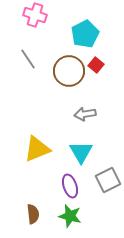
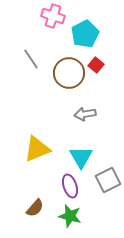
pink cross: moved 18 px right, 1 px down
gray line: moved 3 px right
brown circle: moved 2 px down
cyan triangle: moved 5 px down
brown semicircle: moved 2 px right, 6 px up; rotated 48 degrees clockwise
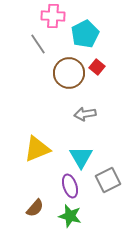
pink cross: rotated 15 degrees counterclockwise
gray line: moved 7 px right, 15 px up
red square: moved 1 px right, 2 px down
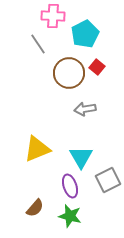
gray arrow: moved 5 px up
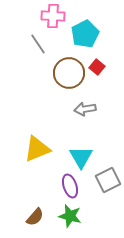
brown semicircle: moved 9 px down
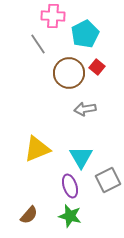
brown semicircle: moved 6 px left, 2 px up
